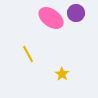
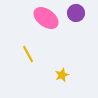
pink ellipse: moved 5 px left
yellow star: moved 1 px down; rotated 16 degrees clockwise
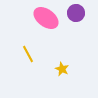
yellow star: moved 6 px up; rotated 24 degrees counterclockwise
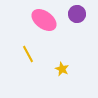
purple circle: moved 1 px right, 1 px down
pink ellipse: moved 2 px left, 2 px down
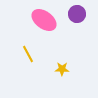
yellow star: rotated 24 degrees counterclockwise
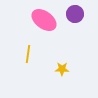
purple circle: moved 2 px left
yellow line: rotated 36 degrees clockwise
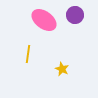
purple circle: moved 1 px down
yellow star: rotated 24 degrees clockwise
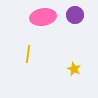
pink ellipse: moved 1 px left, 3 px up; rotated 45 degrees counterclockwise
yellow star: moved 12 px right
